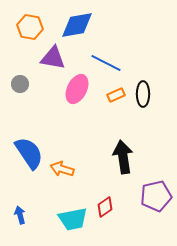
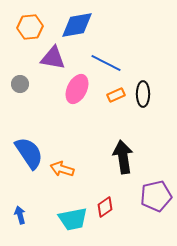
orange hexagon: rotated 15 degrees counterclockwise
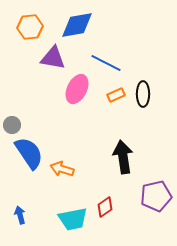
gray circle: moved 8 px left, 41 px down
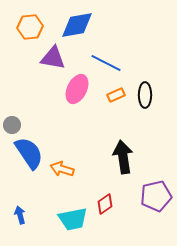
black ellipse: moved 2 px right, 1 px down
red diamond: moved 3 px up
